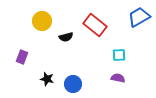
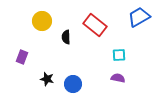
black semicircle: rotated 104 degrees clockwise
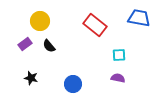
blue trapezoid: moved 1 px down; rotated 40 degrees clockwise
yellow circle: moved 2 px left
black semicircle: moved 17 px left, 9 px down; rotated 40 degrees counterclockwise
purple rectangle: moved 3 px right, 13 px up; rotated 32 degrees clockwise
black star: moved 16 px left, 1 px up
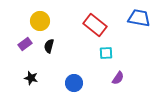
black semicircle: rotated 56 degrees clockwise
cyan square: moved 13 px left, 2 px up
purple semicircle: rotated 112 degrees clockwise
blue circle: moved 1 px right, 1 px up
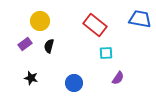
blue trapezoid: moved 1 px right, 1 px down
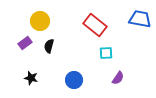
purple rectangle: moved 1 px up
blue circle: moved 3 px up
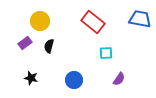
red rectangle: moved 2 px left, 3 px up
purple semicircle: moved 1 px right, 1 px down
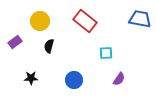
red rectangle: moved 8 px left, 1 px up
purple rectangle: moved 10 px left, 1 px up
black star: rotated 16 degrees counterclockwise
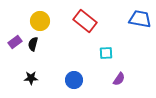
black semicircle: moved 16 px left, 2 px up
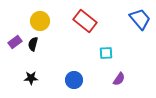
blue trapezoid: rotated 40 degrees clockwise
